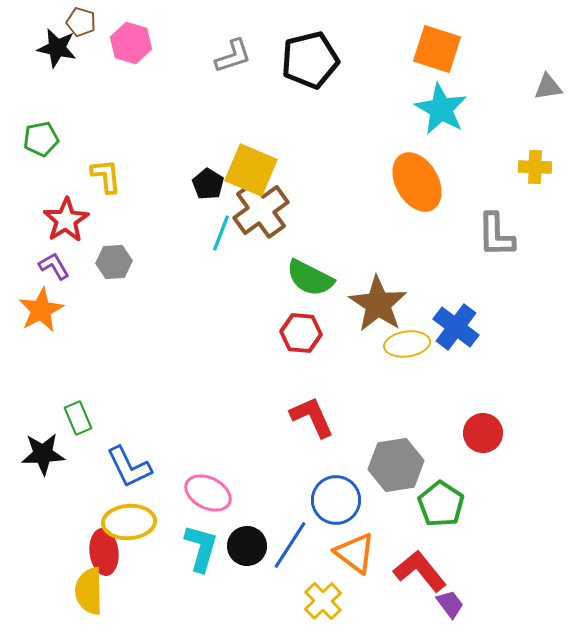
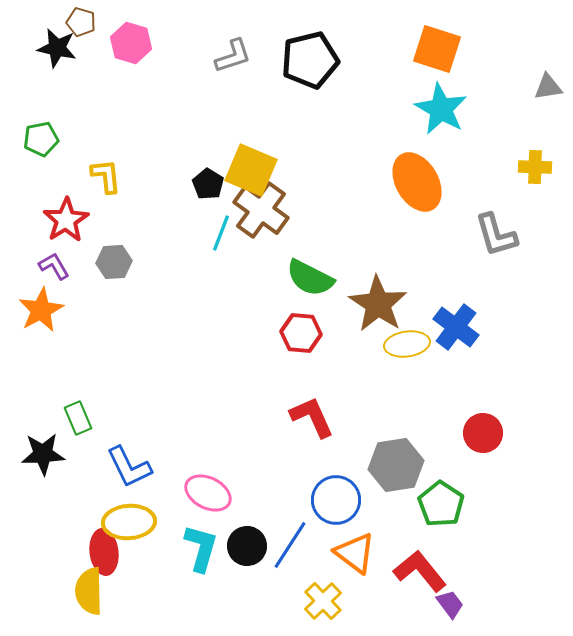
brown cross at (261, 210): rotated 18 degrees counterclockwise
gray L-shape at (496, 235): rotated 15 degrees counterclockwise
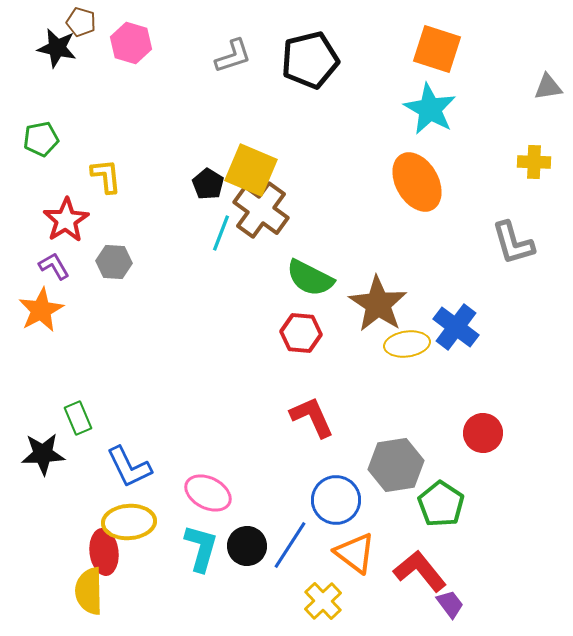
cyan star at (441, 109): moved 11 px left
yellow cross at (535, 167): moved 1 px left, 5 px up
gray L-shape at (496, 235): moved 17 px right, 8 px down
gray hexagon at (114, 262): rotated 8 degrees clockwise
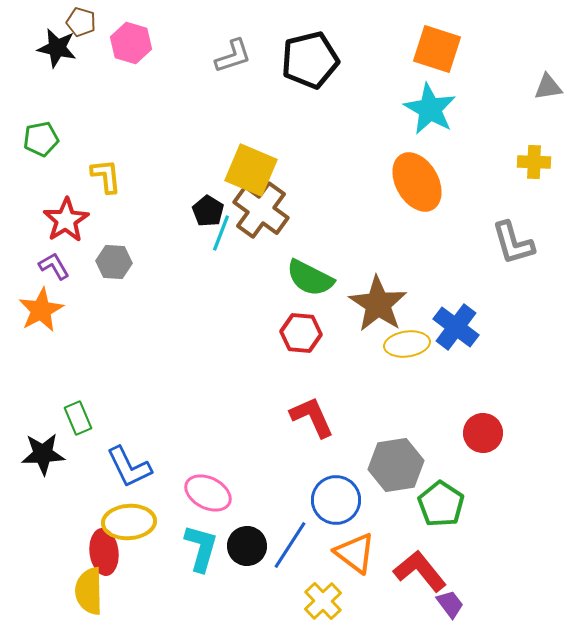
black pentagon at (208, 184): moved 27 px down
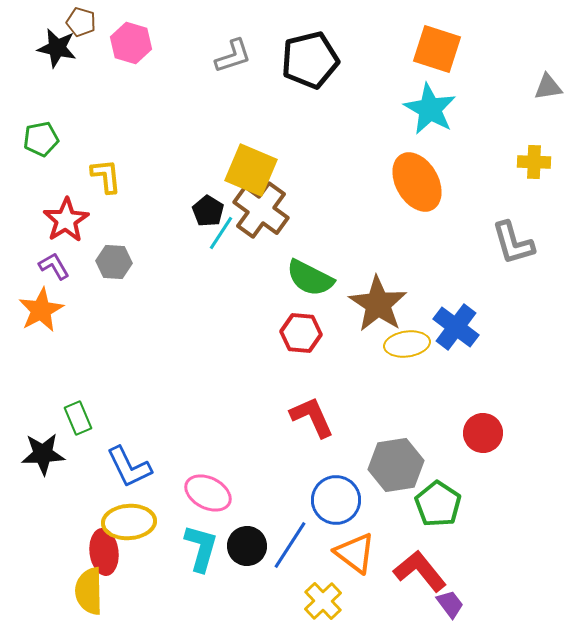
cyan line at (221, 233): rotated 12 degrees clockwise
green pentagon at (441, 504): moved 3 px left
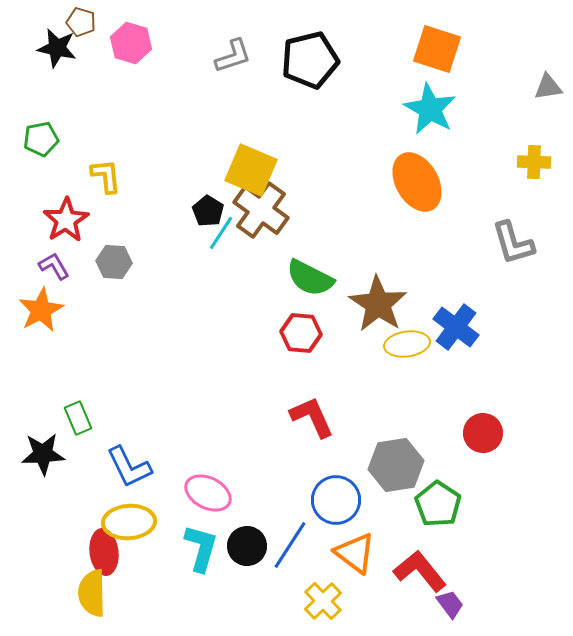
yellow semicircle at (89, 591): moved 3 px right, 2 px down
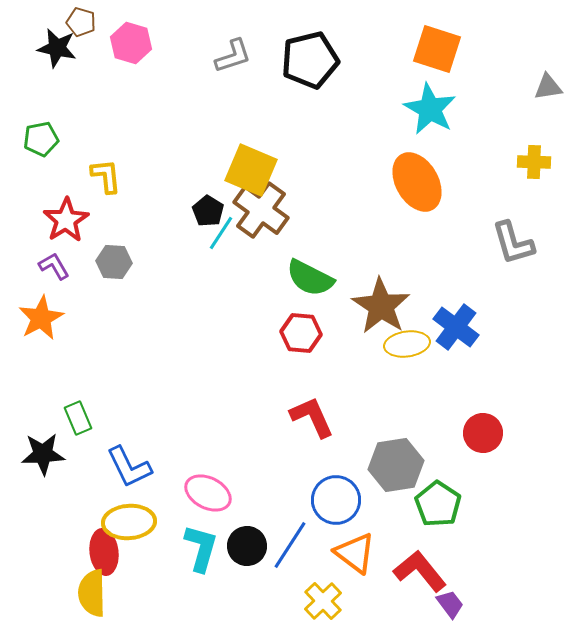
brown star at (378, 304): moved 3 px right, 2 px down
orange star at (41, 310): moved 8 px down
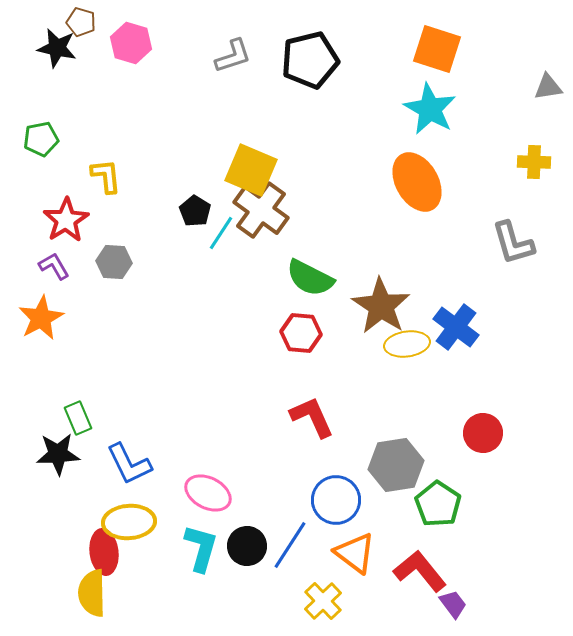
black pentagon at (208, 211): moved 13 px left
black star at (43, 454): moved 15 px right
blue L-shape at (129, 467): moved 3 px up
purple trapezoid at (450, 604): moved 3 px right
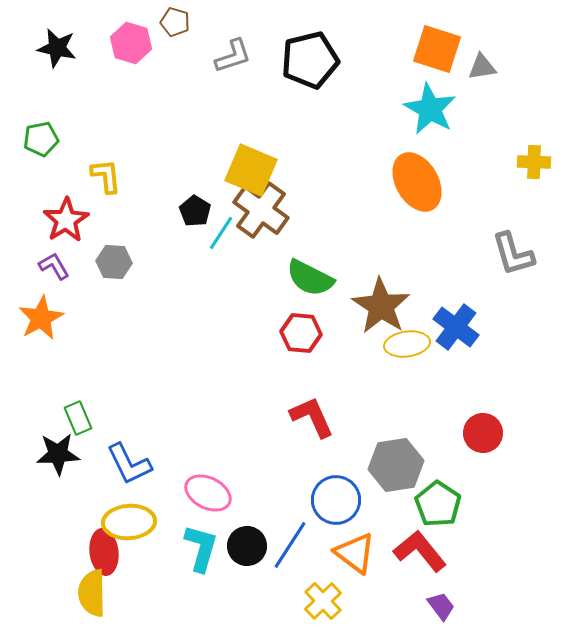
brown pentagon at (81, 22): moved 94 px right
gray triangle at (548, 87): moved 66 px left, 20 px up
gray L-shape at (513, 243): moved 11 px down
red L-shape at (420, 571): moved 20 px up
purple trapezoid at (453, 604): moved 12 px left, 2 px down
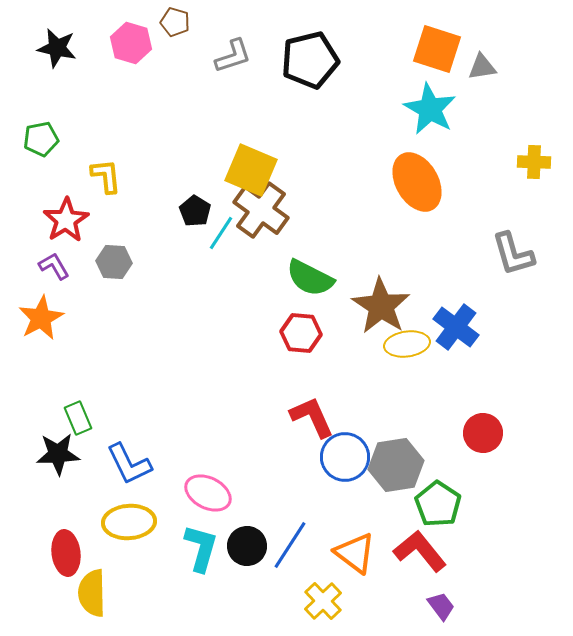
blue circle at (336, 500): moved 9 px right, 43 px up
red ellipse at (104, 552): moved 38 px left, 1 px down
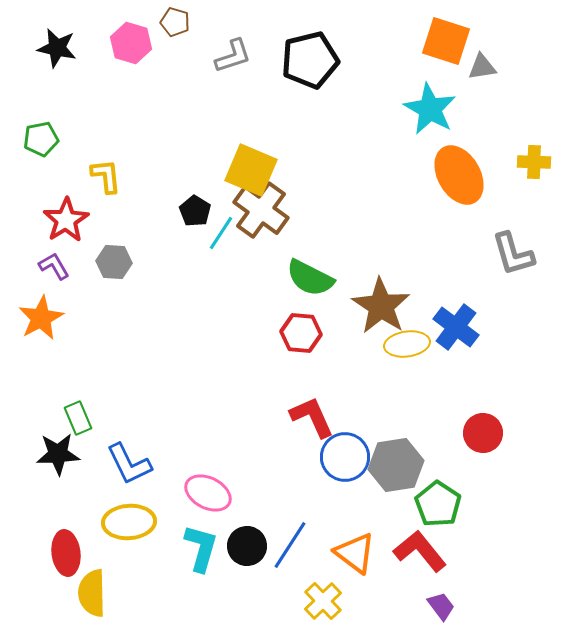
orange square at (437, 49): moved 9 px right, 8 px up
orange ellipse at (417, 182): moved 42 px right, 7 px up
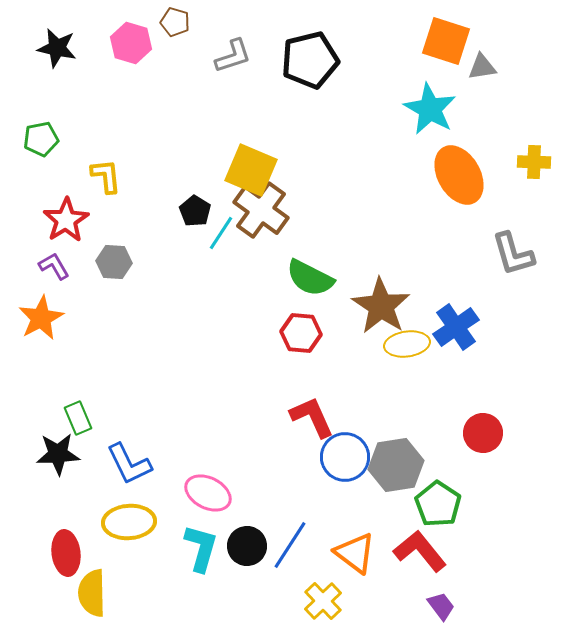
blue cross at (456, 327): rotated 18 degrees clockwise
